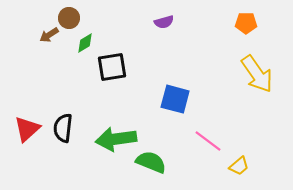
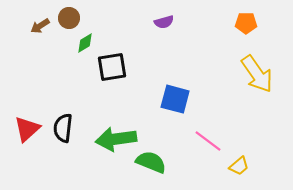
brown arrow: moved 9 px left, 9 px up
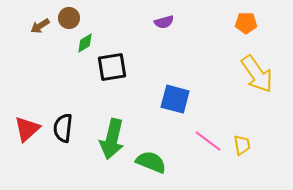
green arrow: moved 4 px left; rotated 69 degrees counterclockwise
yellow trapezoid: moved 3 px right, 21 px up; rotated 60 degrees counterclockwise
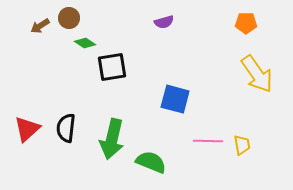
green diamond: rotated 65 degrees clockwise
black semicircle: moved 3 px right
pink line: rotated 36 degrees counterclockwise
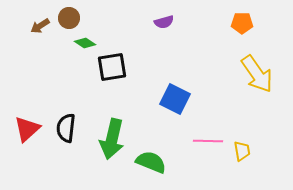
orange pentagon: moved 4 px left
blue square: rotated 12 degrees clockwise
yellow trapezoid: moved 6 px down
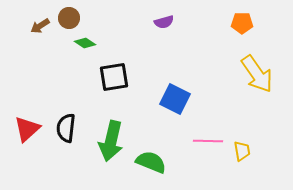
black square: moved 2 px right, 10 px down
green arrow: moved 1 px left, 2 px down
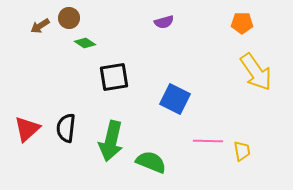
yellow arrow: moved 1 px left, 2 px up
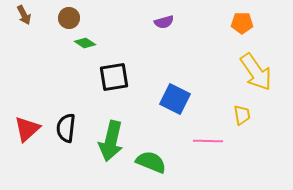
brown arrow: moved 16 px left, 11 px up; rotated 84 degrees counterclockwise
yellow trapezoid: moved 36 px up
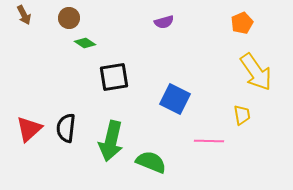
orange pentagon: rotated 25 degrees counterclockwise
red triangle: moved 2 px right
pink line: moved 1 px right
